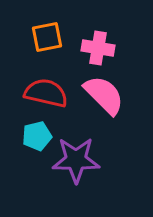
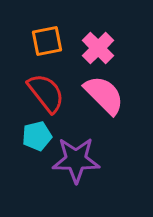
orange square: moved 4 px down
pink cross: rotated 36 degrees clockwise
red semicircle: rotated 39 degrees clockwise
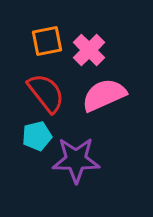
pink cross: moved 9 px left, 2 px down
pink semicircle: rotated 69 degrees counterclockwise
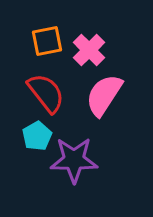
pink semicircle: rotated 33 degrees counterclockwise
cyan pentagon: rotated 16 degrees counterclockwise
purple star: moved 2 px left
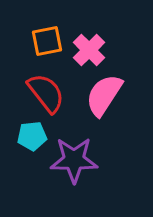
cyan pentagon: moved 5 px left; rotated 24 degrees clockwise
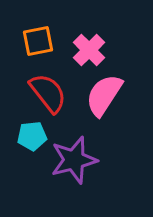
orange square: moved 9 px left
red semicircle: moved 2 px right
purple star: rotated 15 degrees counterclockwise
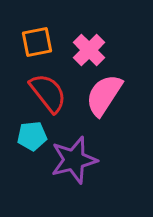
orange square: moved 1 px left, 1 px down
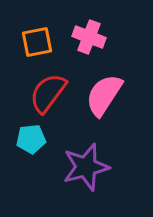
pink cross: moved 13 px up; rotated 24 degrees counterclockwise
red semicircle: rotated 105 degrees counterclockwise
cyan pentagon: moved 1 px left, 3 px down
purple star: moved 12 px right, 7 px down
